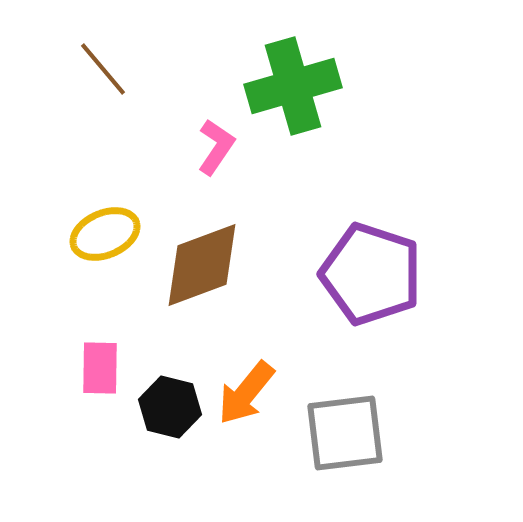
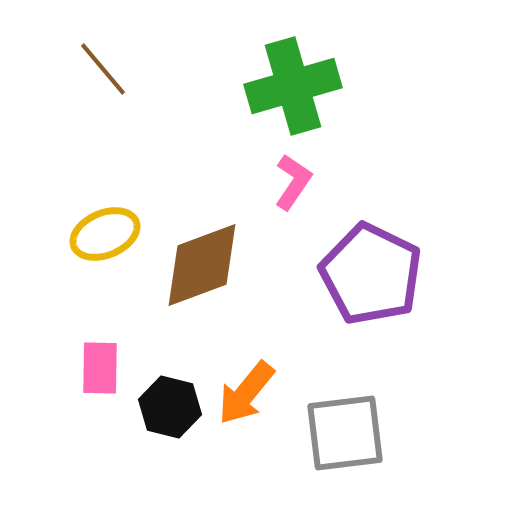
pink L-shape: moved 77 px right, 35 px down
purple pentagon: rotated 8 degrees clockwise
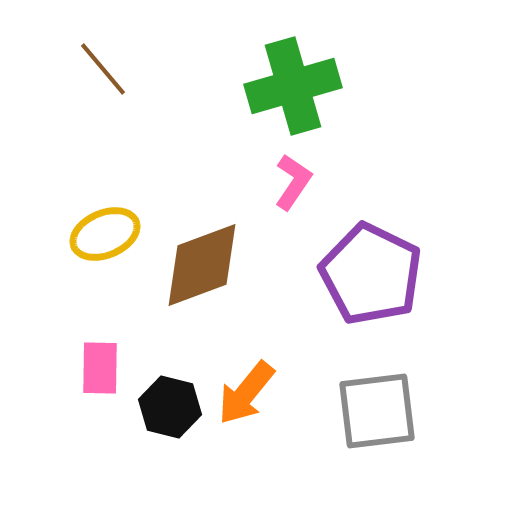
gray square: moved 32 px right, 22 px up
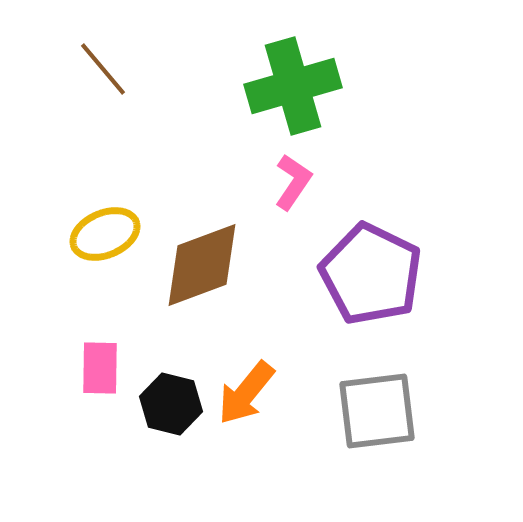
black hexagon: moved 1 px right, 3 px up
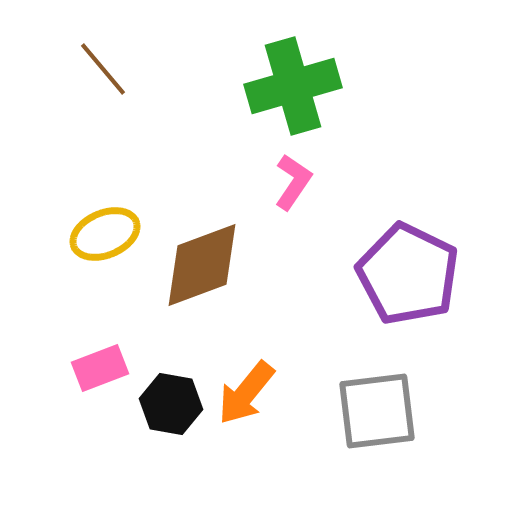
purple pentagon: moved 37 px right
pink rectangle: rotated 68 degrees clockwise
black hexagon: rotated 4 degrees counterclockwise
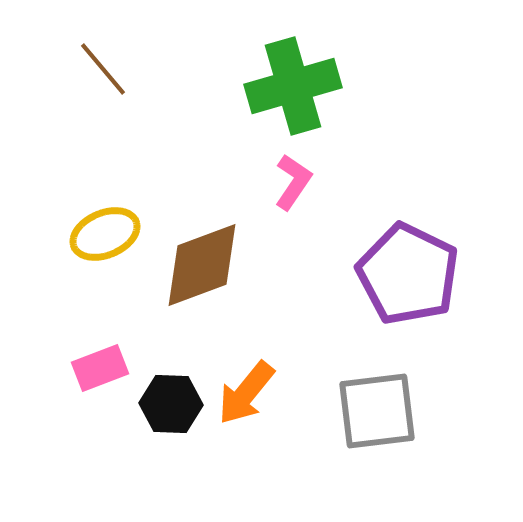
black hexagon: rotated 8 degrees counterclockwise
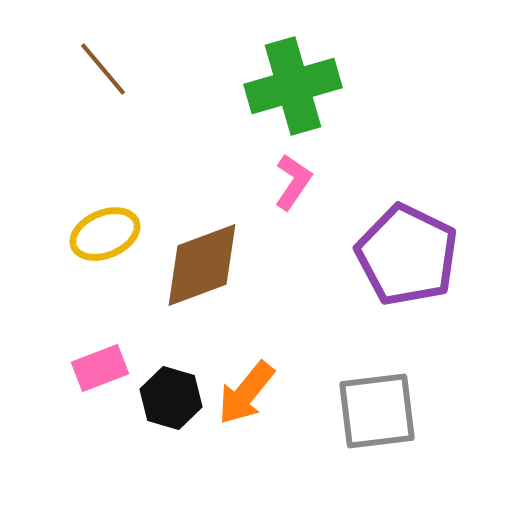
purple pentagon: moved 1 px left, 19 px up
black hexagon: moved 6 px up; rotated 14 degrees clockwise
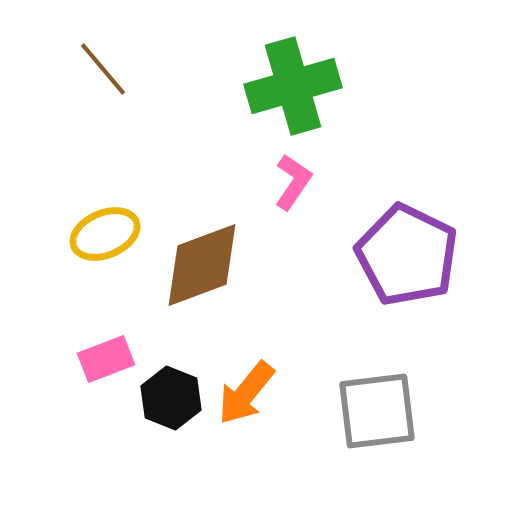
pink rectangle: moved 6 px right, 9 px up
black hexagon: rotated 6 degrees clockwise
